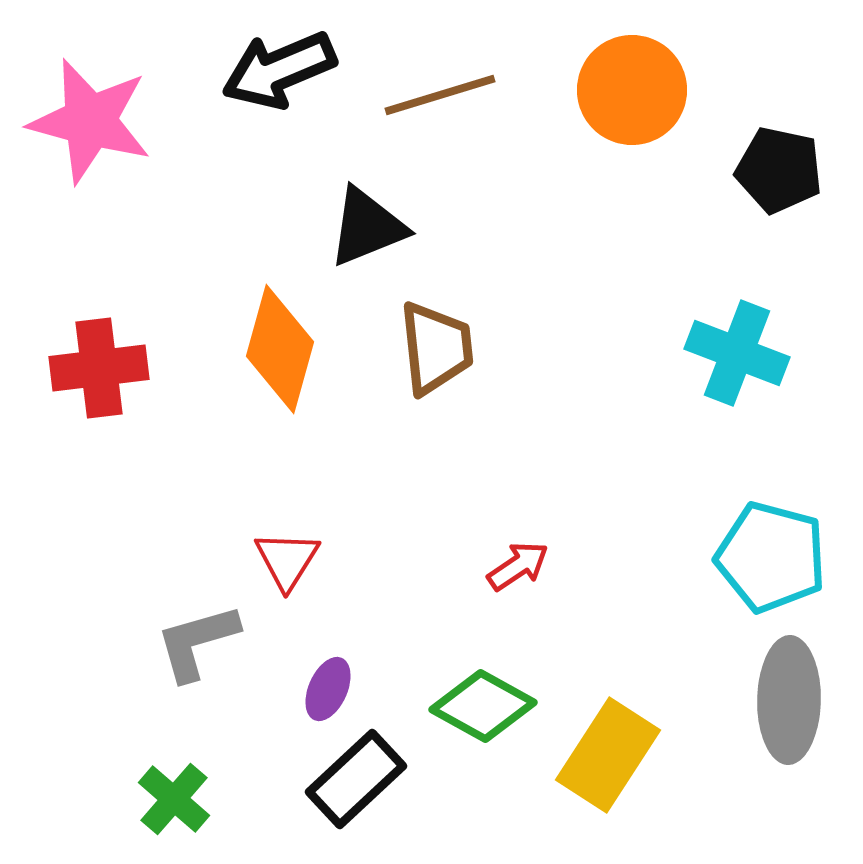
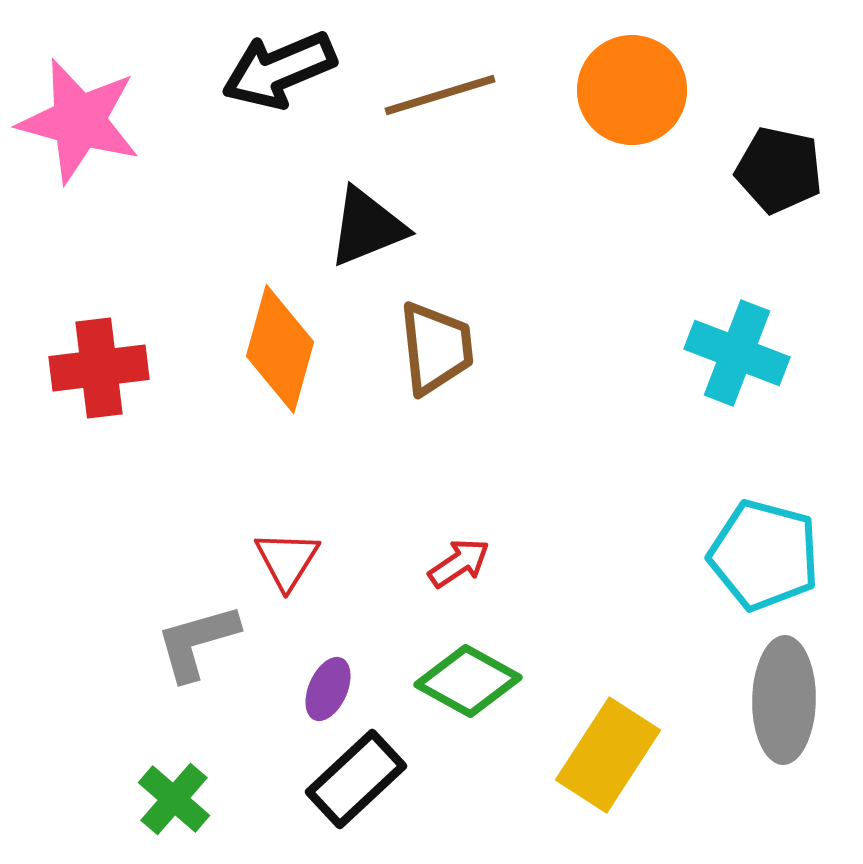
pink star: moved 11 px left
cyan pentagon: moved 7 px left, 2 px up
red arrow: moved 59 px left, 3 px up
gray ellipse: moved 5 px left
green diamond: moved 15 px left, 25 px up
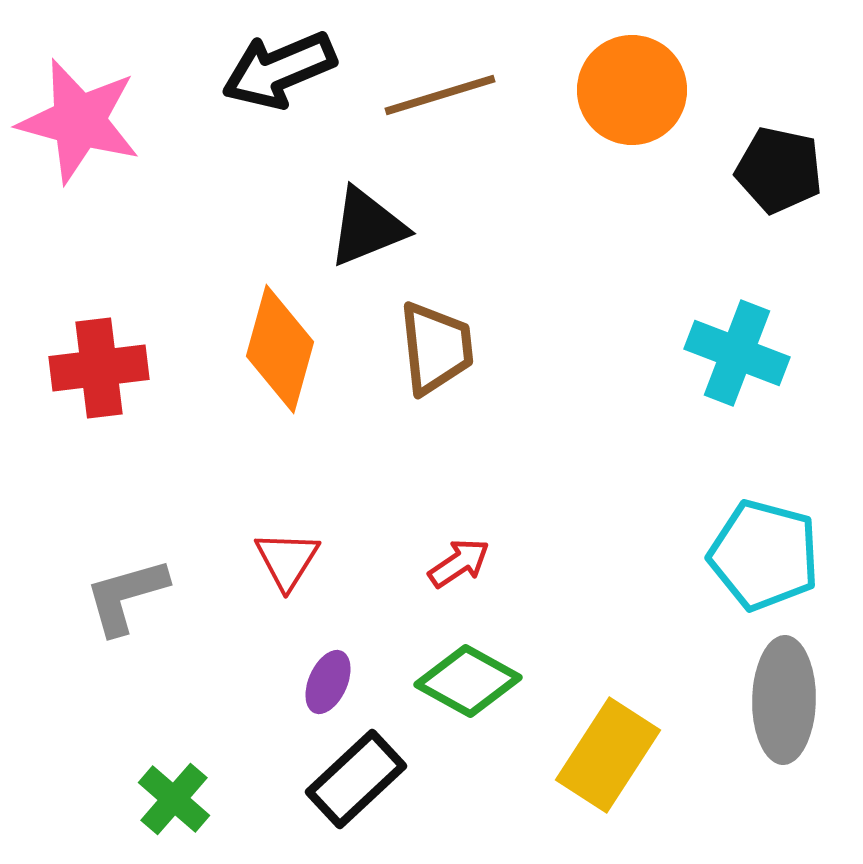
gray L-shape: moved 71 px left, 46 px up
purple ellipse: moved 7 px up
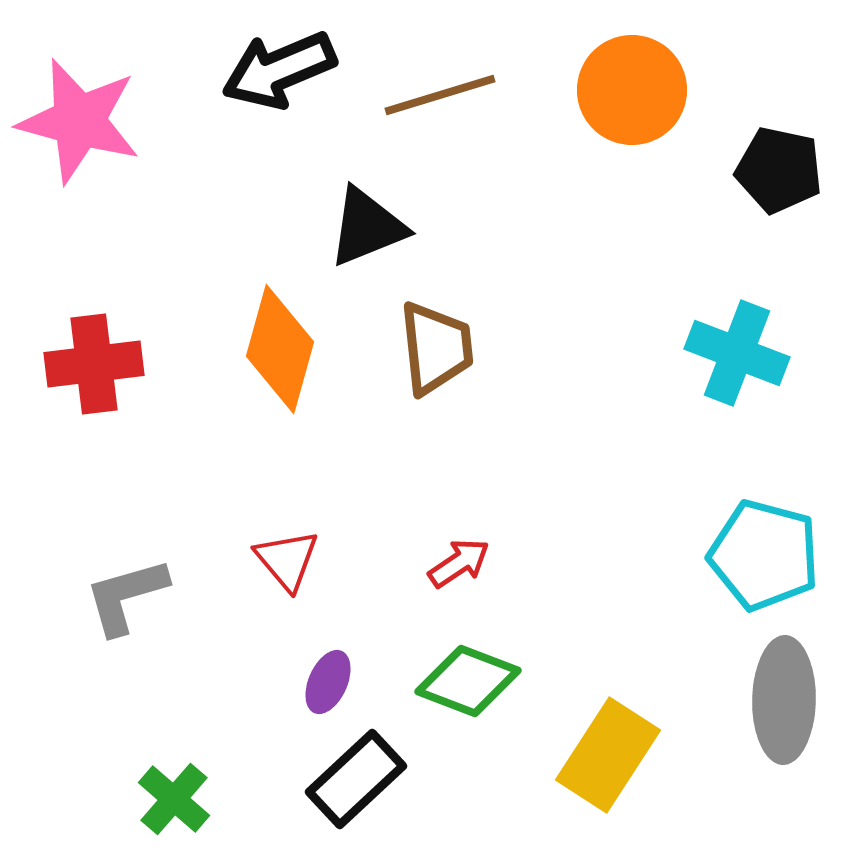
red cross: moved 5 px left, 4 px up
red triangle: rotated 12 degrees counterclockwise
green diamond: rotated 8 degrees counterclockwise
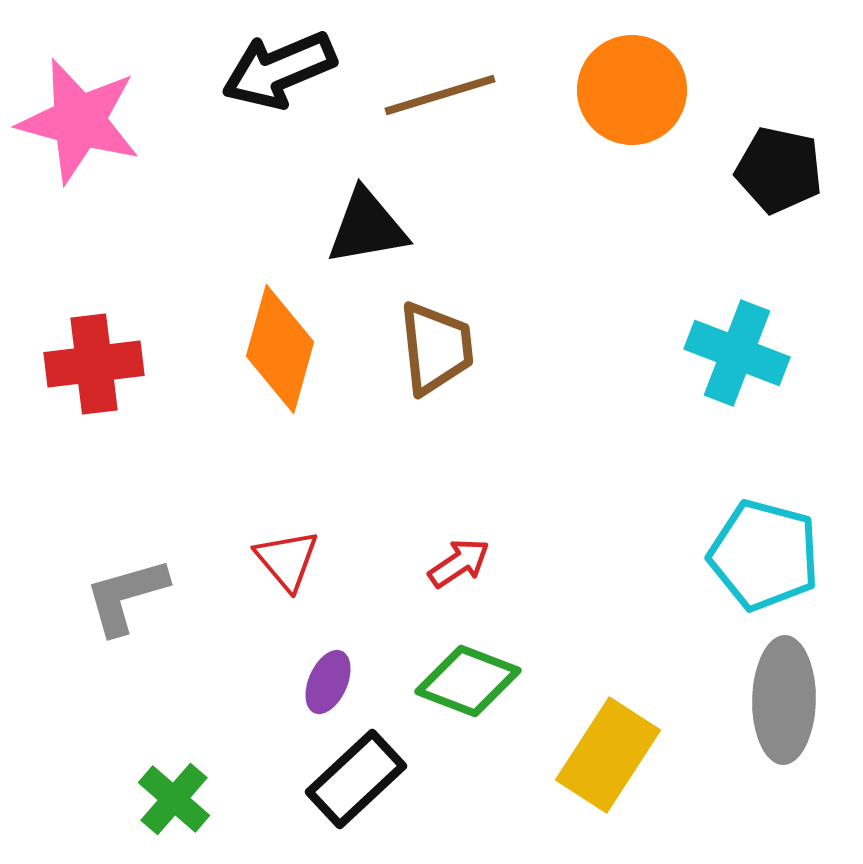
black triangle: rotated 12 degrees clockwise
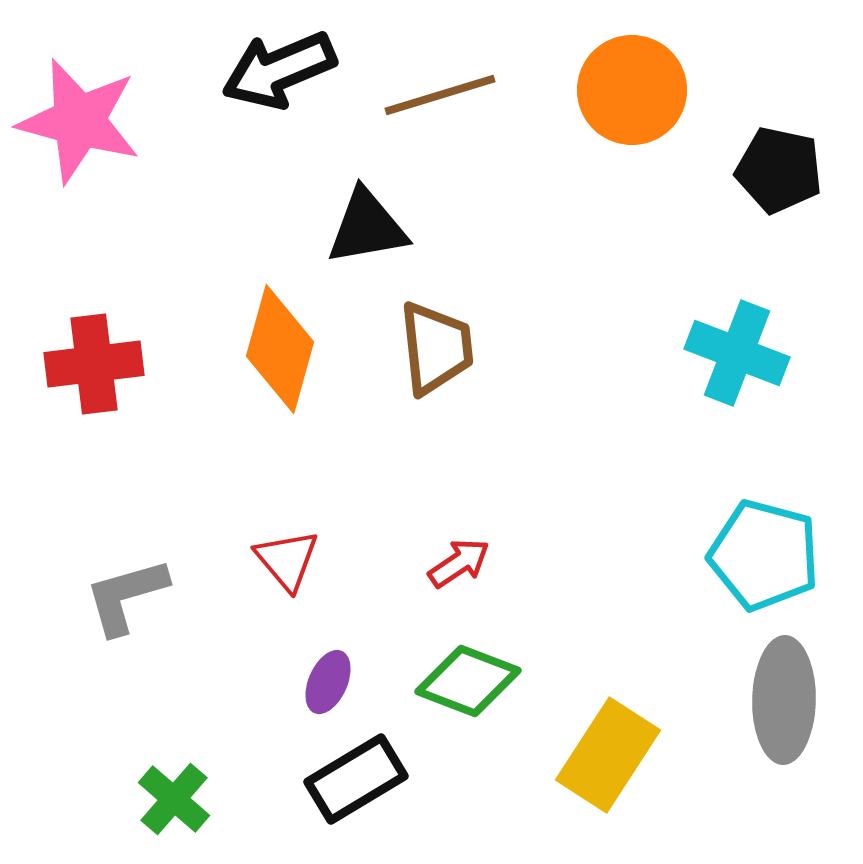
black rectangle: rotated 12 degrees clockwise
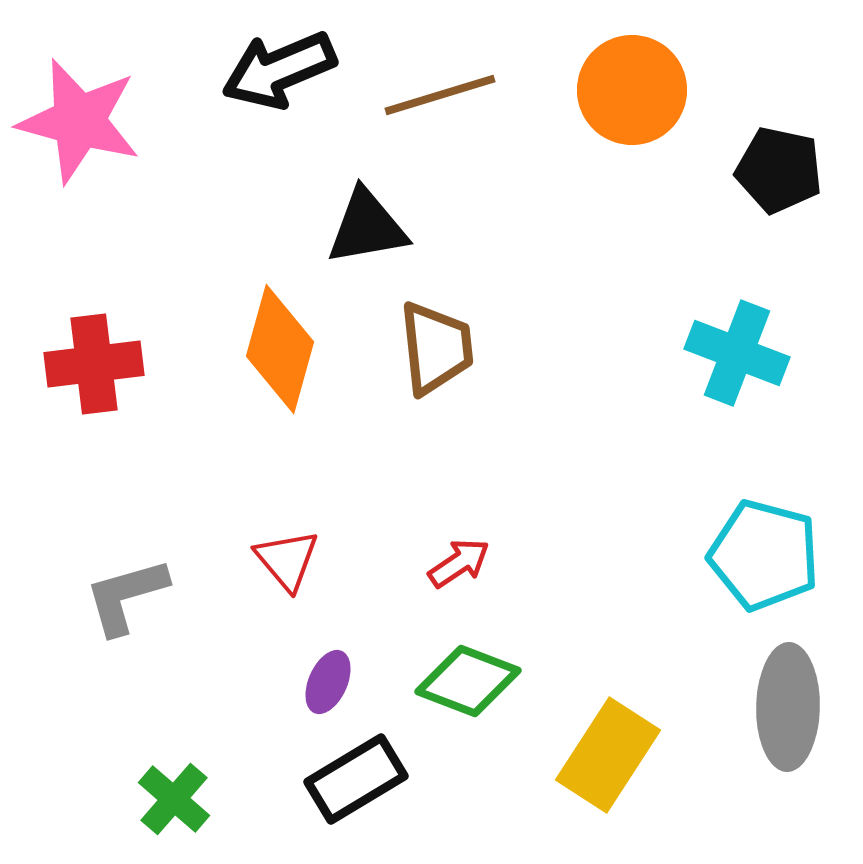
gray ellipse: moved 4 px right, 7 px down
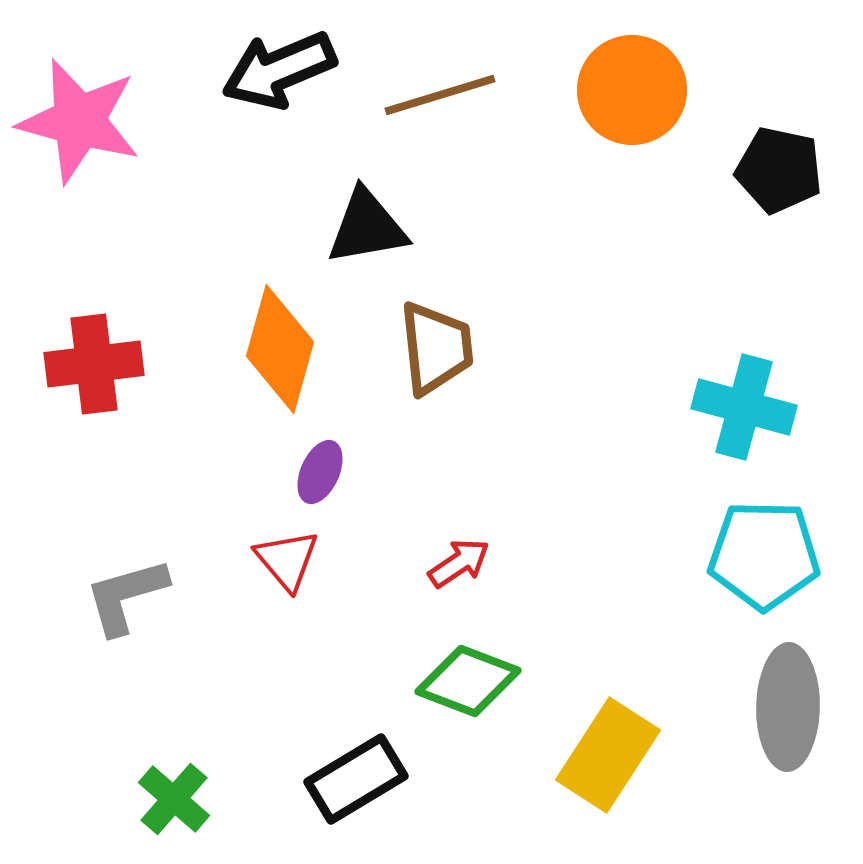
cyan cross: moved 7 px right, 54 px down; rotated 6 degrees counterclockwise
cyan pentagon: rotated 14 degrees counterclockwise
purple ellipse: moved 8 px left, 210 px up
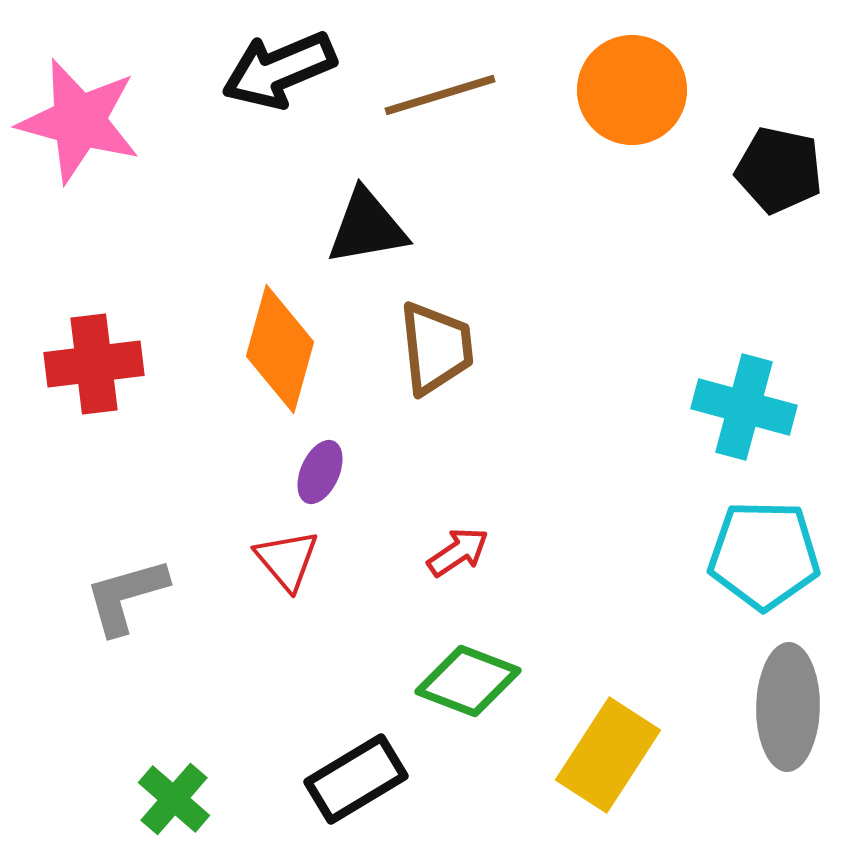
red arrow: moved 1 px left, 11 px up
